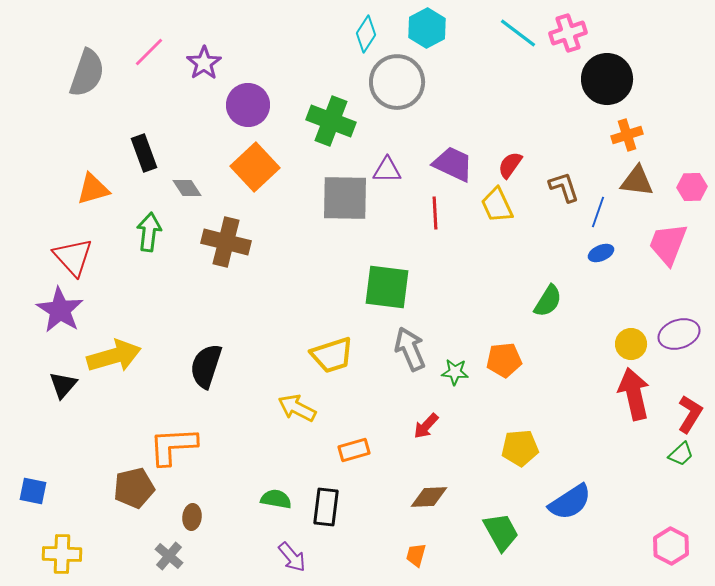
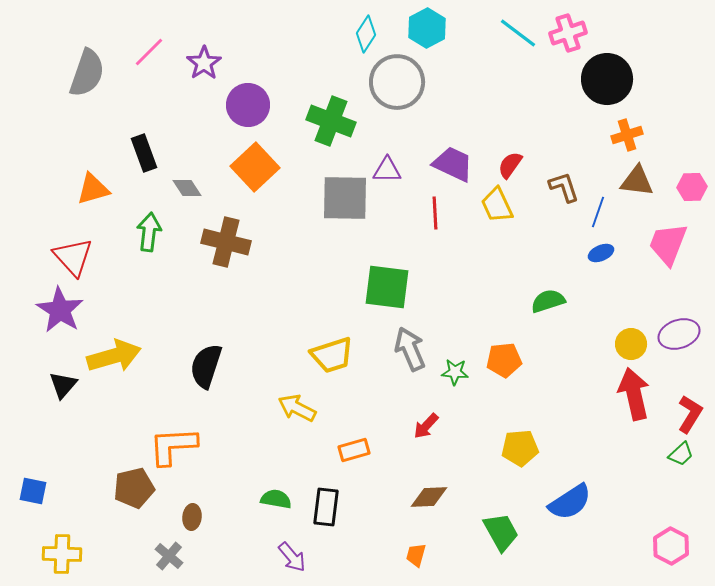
green semicircle at (548, 301): rotated 140 degrees counterclockwise
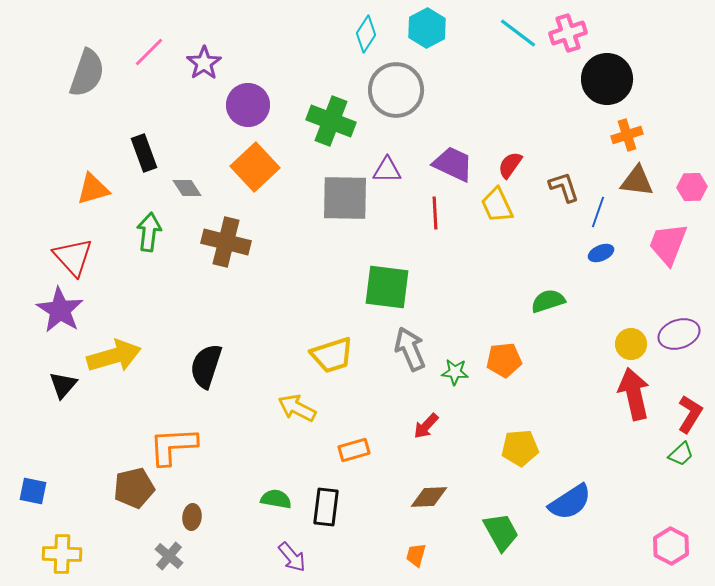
gray circle at (397, 82): moved 1 px left, 8 px down
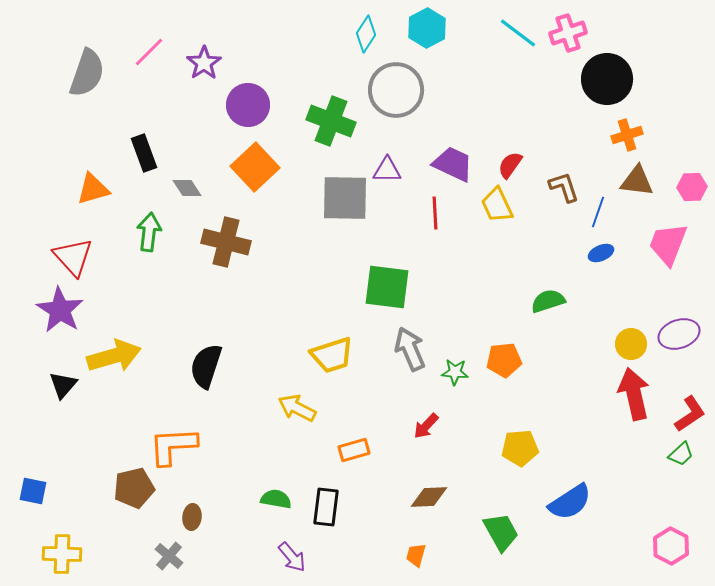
red L-shape at (690, 414): rotated 24 degrees clockwise
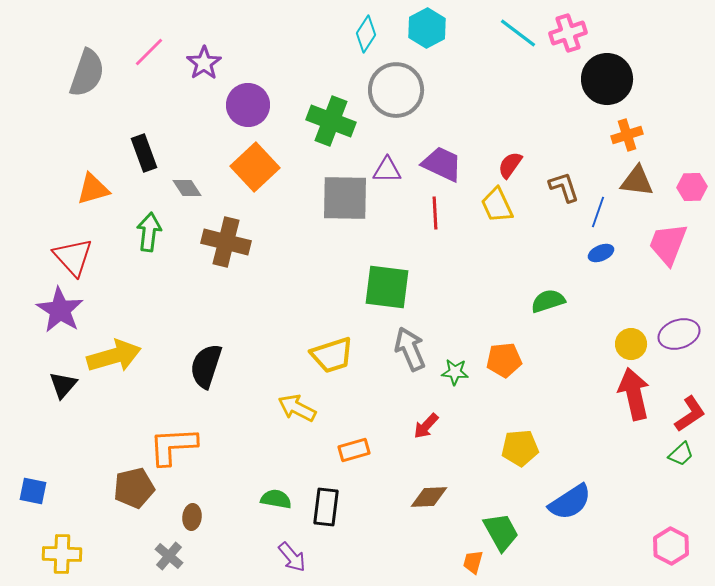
purple trapezoid at (453, 164): moved 11 px left
orange trapezoid at (416, 555): moved 57 px right, 7 px down
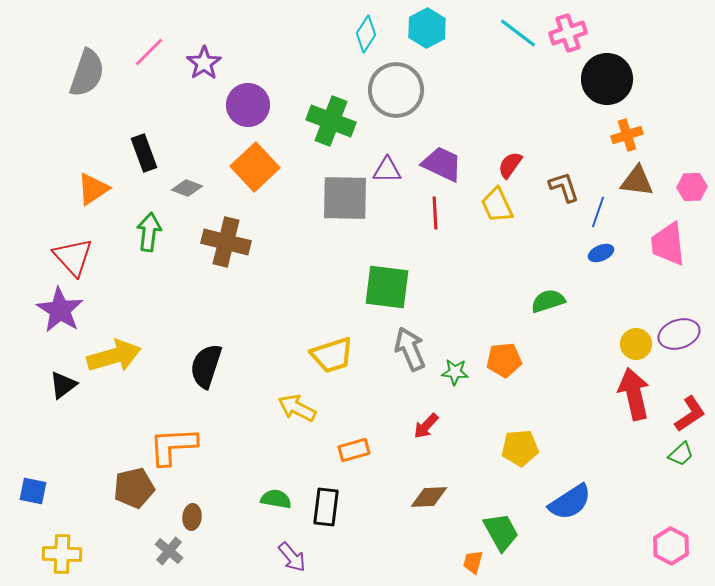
gray diamond at (187, 188): rotated 36 degrees counterclockwise
orange triangle at (93, 189): rotated 18 degrees counterclockwise
pink trapezoid at (668, 244): rotated 27 degrees counterclockwise
yellow circle at (631, 344): moved 5 px right
black triangle at (63, 385): rotated 12 degrees clockwise
gray cross at (169, 556): moved 5 px up
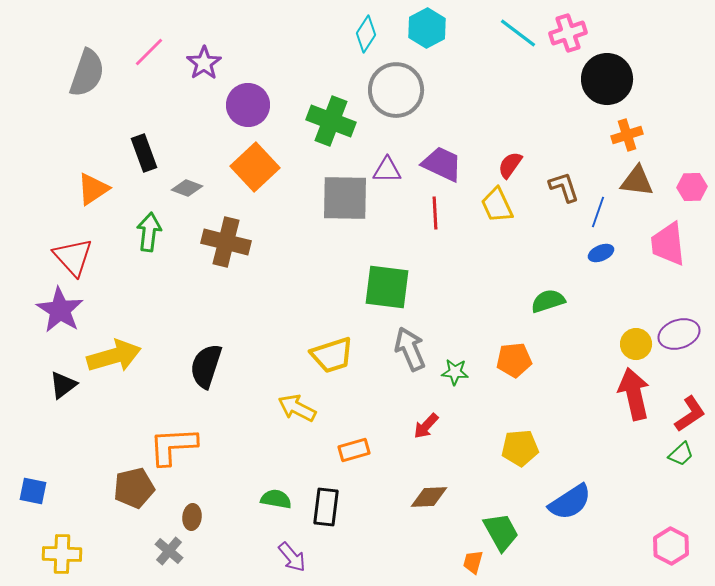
orange pentagon at (504, 360): moved 10 px right
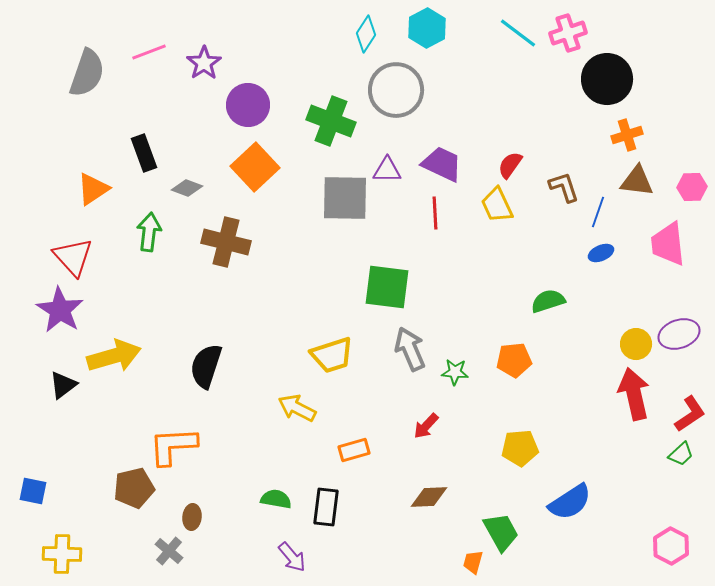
pink line at (149, 52): rotated 24 degrees clockwise
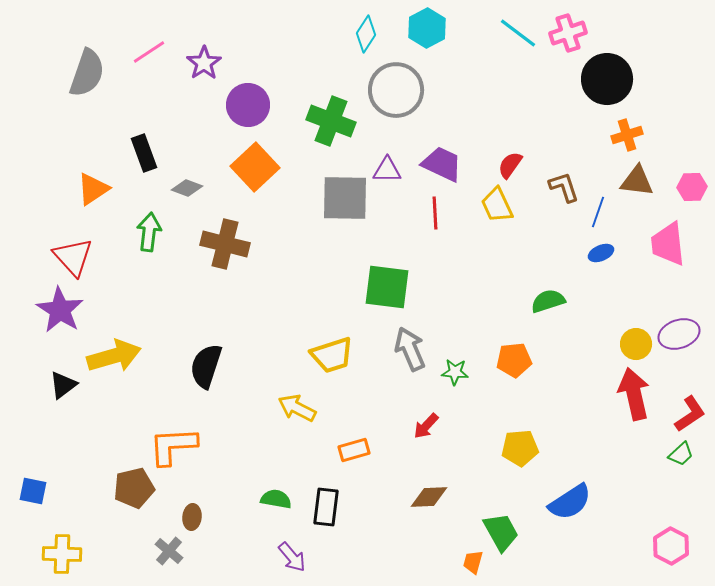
pink line at (149, 52): rotated 12 degrees counterclockwise
brown cross at (226, 242): moved 1 px left, 2 px down
